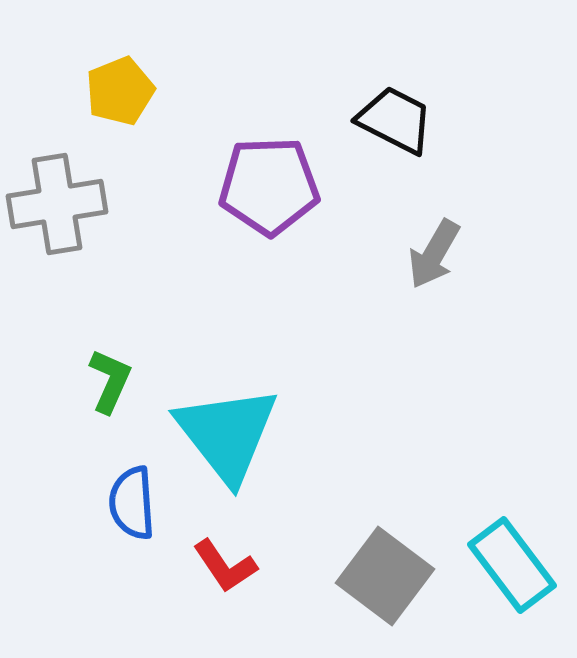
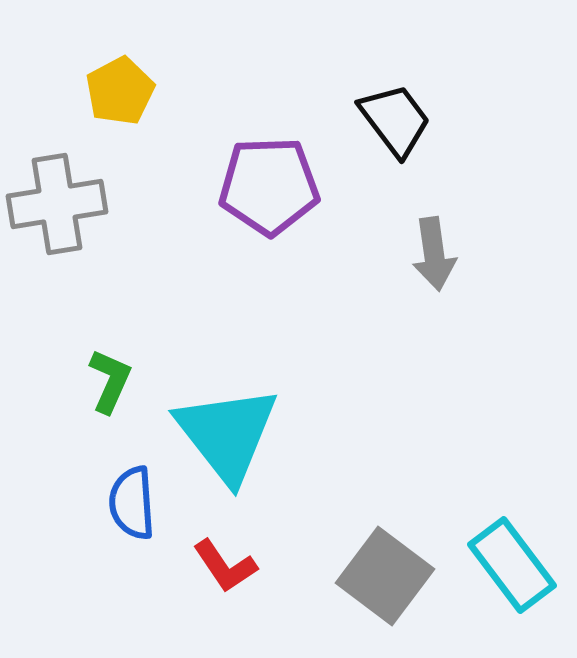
yellow pentagon: rotated 6 degrees counterclockwise
black trapezoid: rotated 26 degrees clockwise
gray arrow: rotated 38 degrees counterclockwise
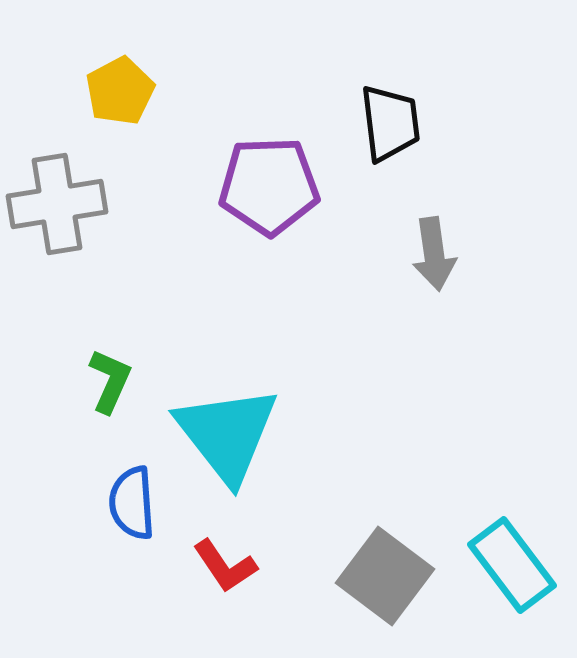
black trapezoid: moved 5 px left, 3 px down; rotated 30 degrees clockwise
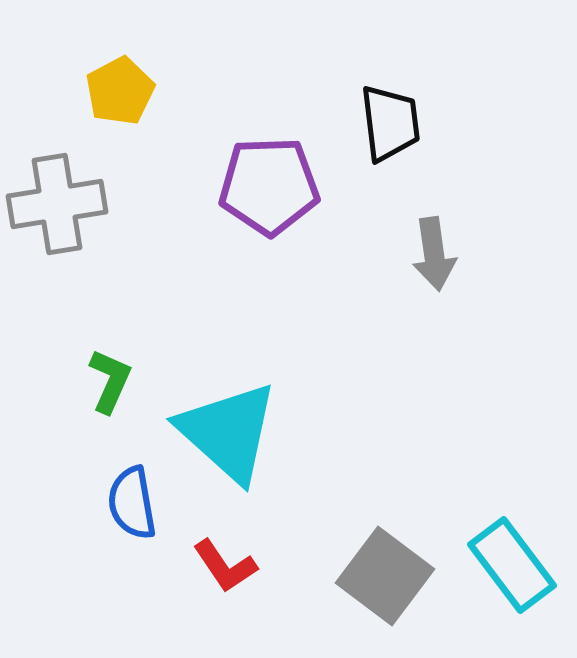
cyan triangle: moved 1 px right, 2 px up; rotated 10 degrees counterclockwise
blue semicircle: rotated 6 degrees counterclockwise
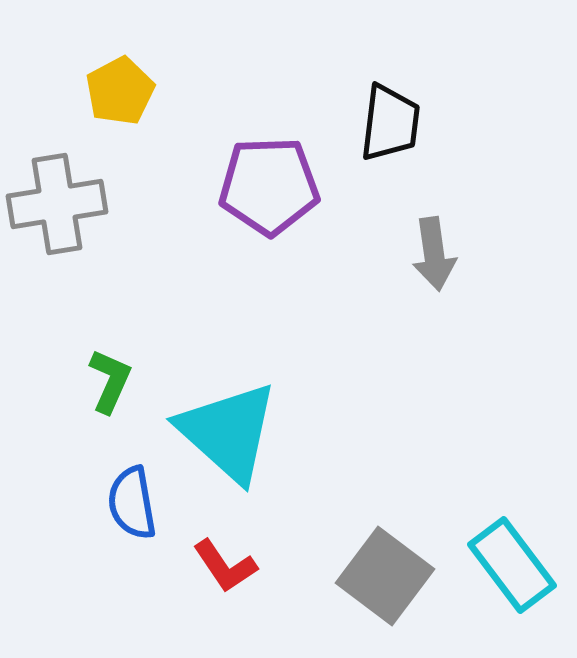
black trapezoid: rotated 14 degrees clockwise
